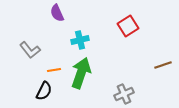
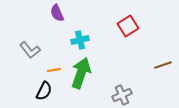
gray cross: moved 2 px left, 1 px down
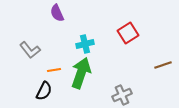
red square: moved 7 px down
cyan cross: moved 5 px right, 4 px down
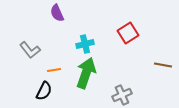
brown line: rotated 30 degrees clockwise
green arrow: moved 5 px right
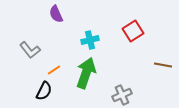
purple semicircle: moved 1 px left, 1 px down
red square: moved 5 px right, 2 px up
cyan cross: moved 5 px right, 4 px up
orange line: rotated 24 degrees counterclockwise
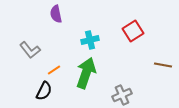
purple semicircle: rotated 12 degrees clockwise
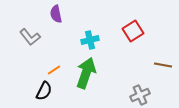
gray L-shape: moved 13 px up
gray cross: moved 18 px right
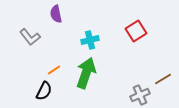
red square: moved 3 px right
brown line: moved 14 px down; rotated 42 degrees counterclockwise
